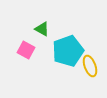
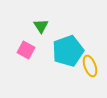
green triangle: moved 1 px left, 3 px up; rotated 28 degrees clockwise
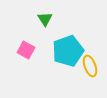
green triangle: moved 4 px right, 7 px up
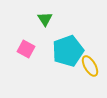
pink square: moved 1 px up
yellow ellipse: rotated 10 degrees counterclockwise
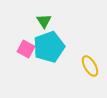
green triangle: moved 1 px left, 2 px down
cyan pentagon: moved 19 px left, 4 px up
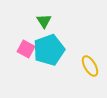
cyan pentagon: moved 3 px down
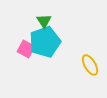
cyan pentagon: moved 4 px left, 8 px up
yellow ellipse: moved 1 px up
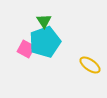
yellow ellipse: rotated 25 degrees counterclockwise
